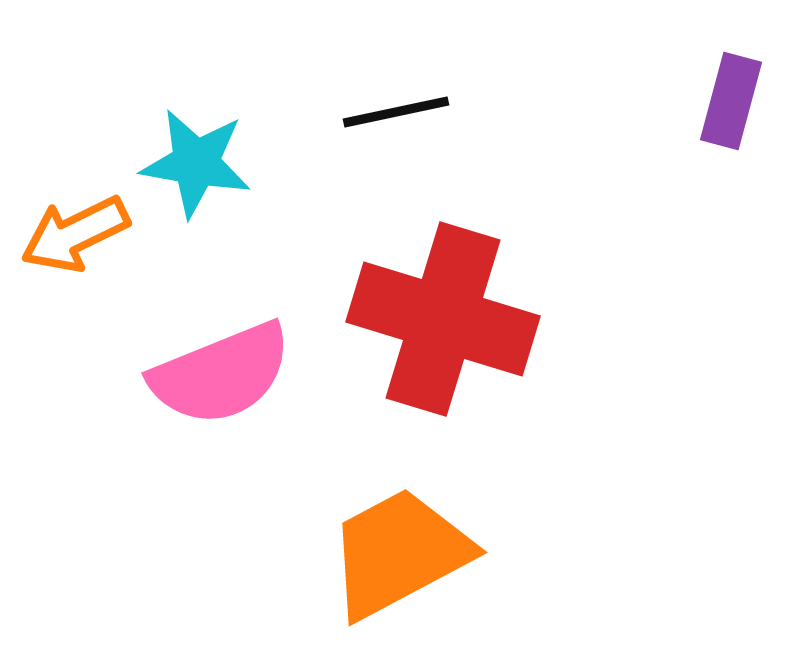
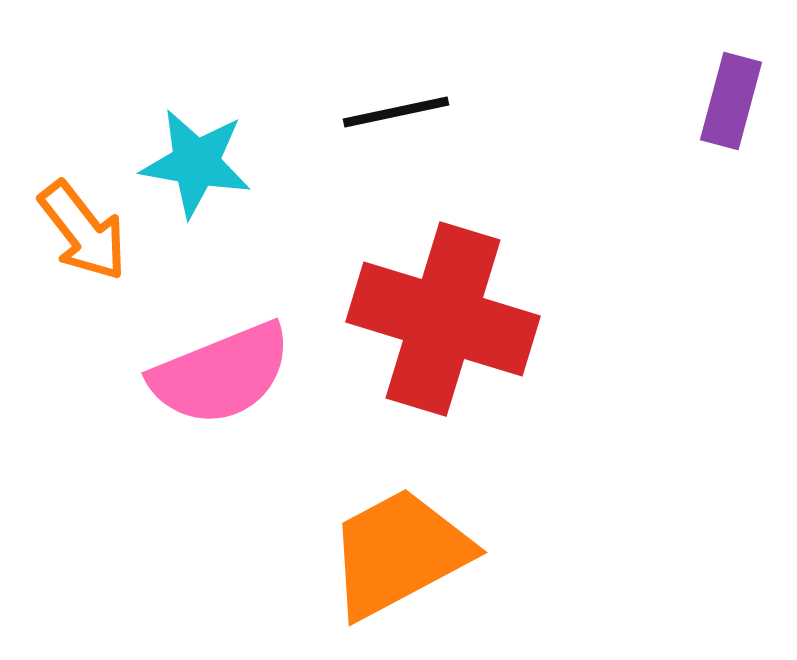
orange arrow: moved 8 px right, 3 px up; rotated 102 degrees counterclockwise
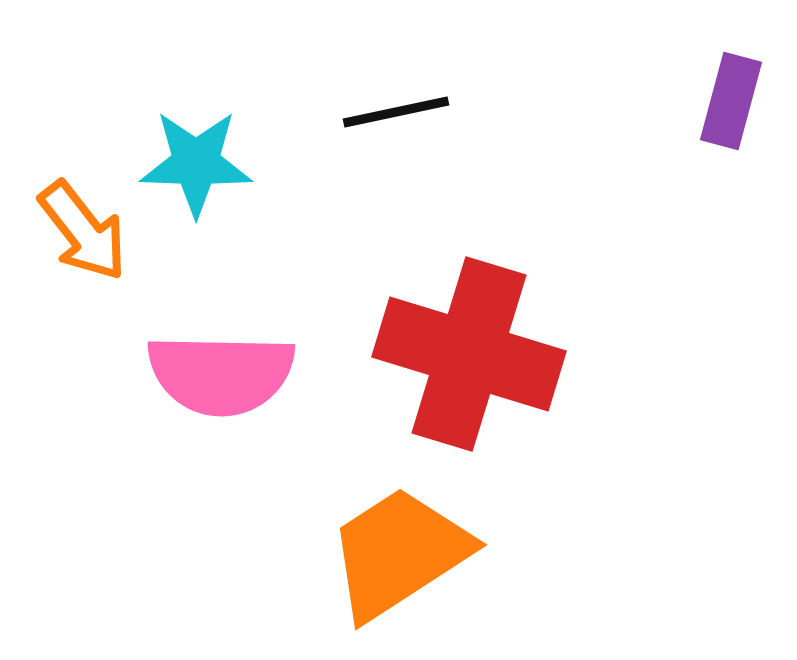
cyan star: rotated 8 degrees counterclockwise
red cross: moved 26 px right, 35 px down
pink semicircle: rotated 23 degrees clockwise
orange trapezoid: rotated 5 degrees counterclockwise
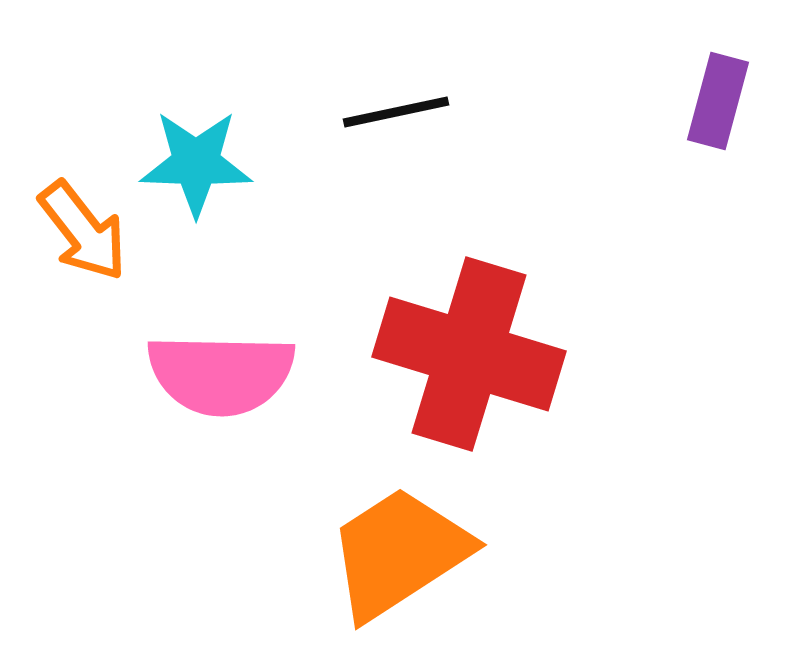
purple rectangle: moved 13 px left
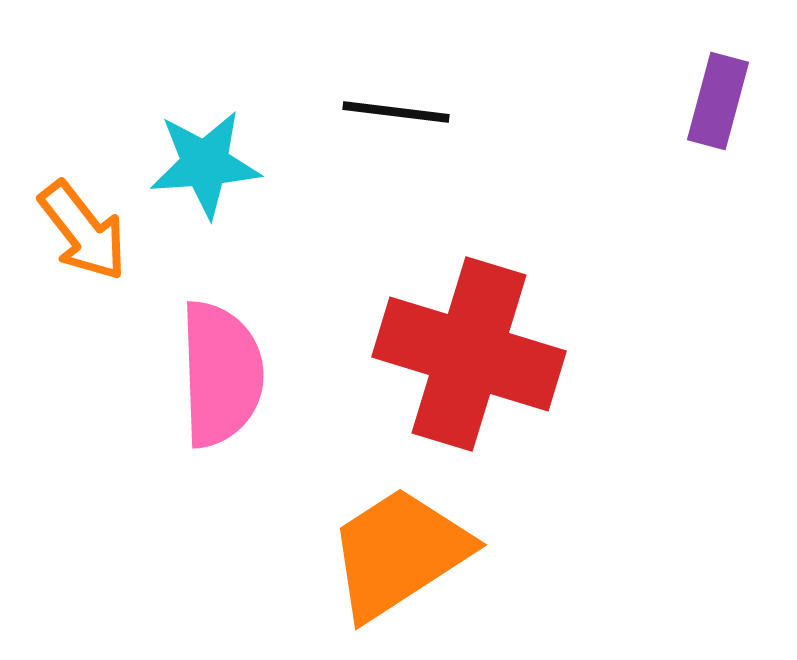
black line: rotated 19 degrees clockwise
cyan star: moved 9 px right, 1 px down; rotated 6 degrees counterclockwise
pink semicircle: rotated 93 degrees counterclockwise
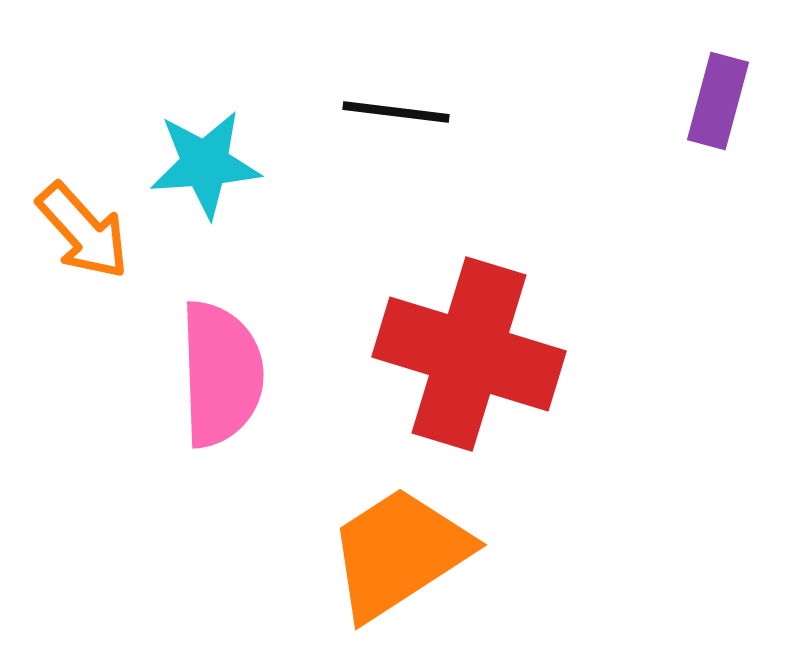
orange arrow: rotated 4 degrees counterclockwise
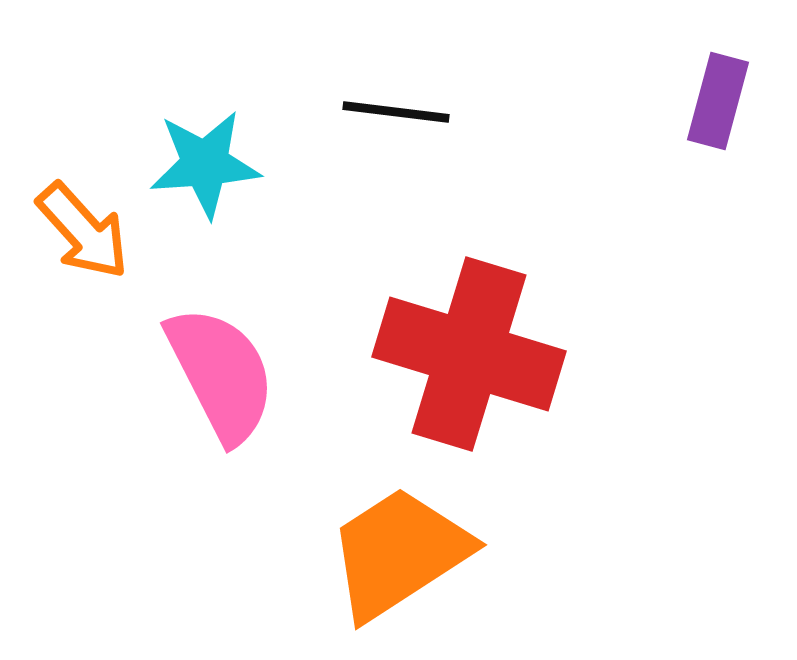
pink semicircle: rotated 25 degrees counterclockwise
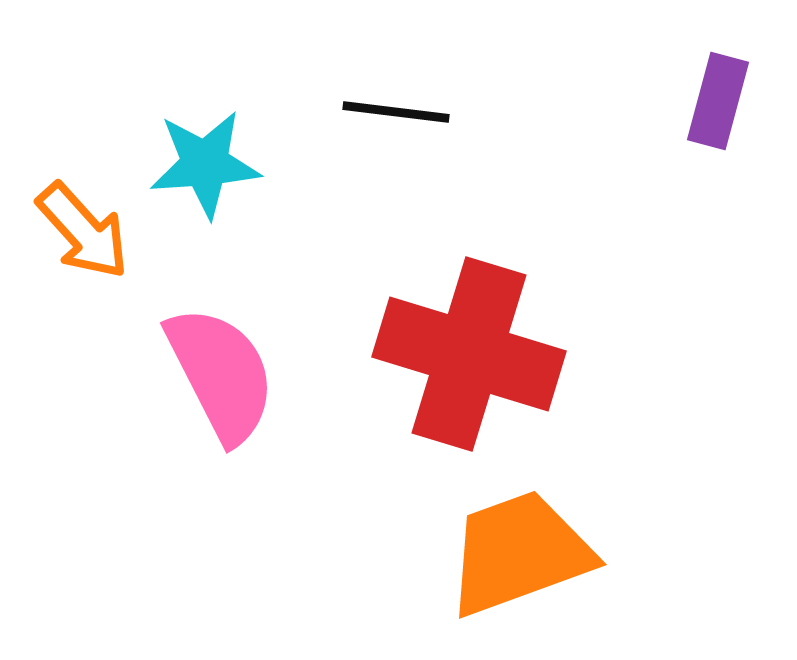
orange trapezoid: moved 120 px right; rotated 13 degrees clockwise
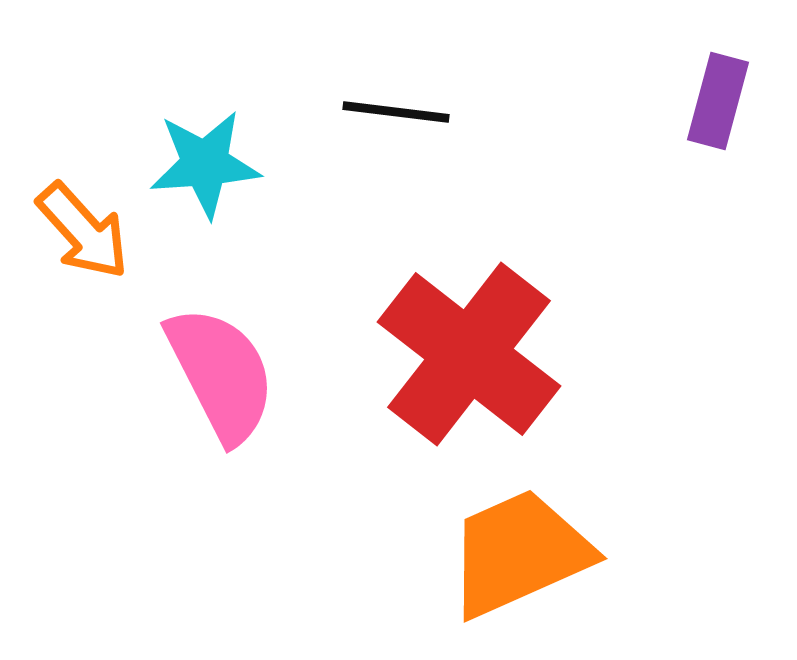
red cross: rotated 21 degrees clockwise
orange trapezoid: rotated 4 degrees counterclockwise
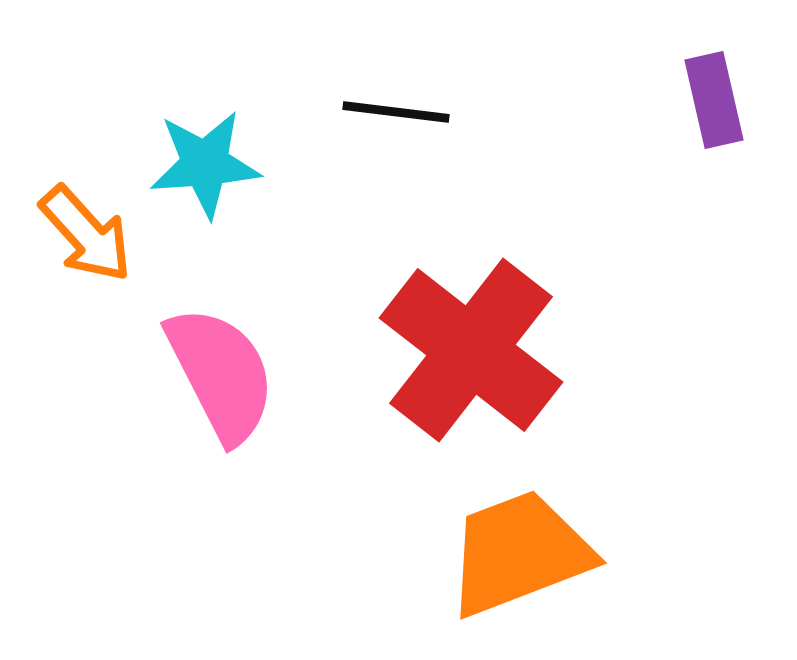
purple rectangle: moved 4 px left, 1 px up; rotated 28 degrees counterclockwise
orange arrow: moved 3 px right, 3 px down
red cross: moved 2 px right, 4 px up
orange trapezoid: rotated 3 degrees clockwise
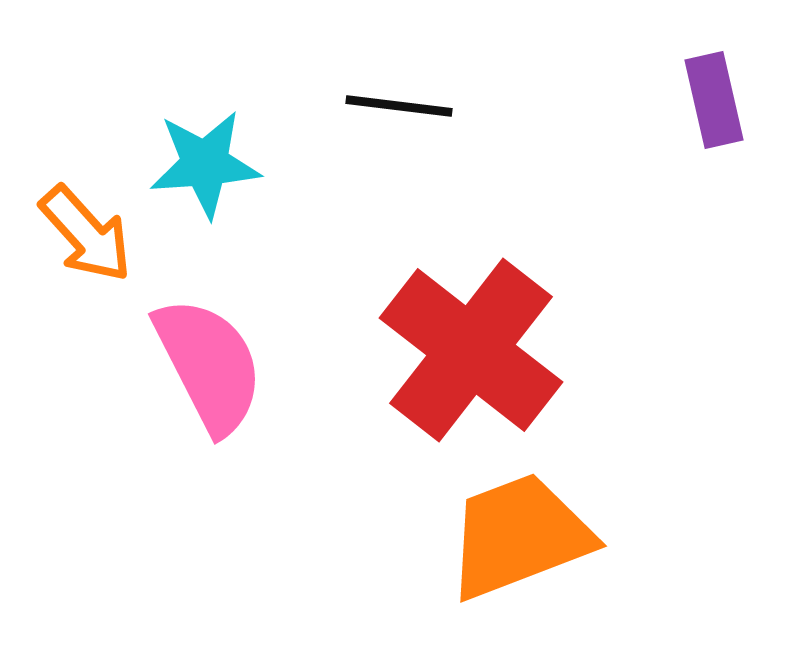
black line: moved 3 px right, 6 px up
pink semicircle: moved 12 px left, 9 px up
orange trapezoid: moved 17 px up
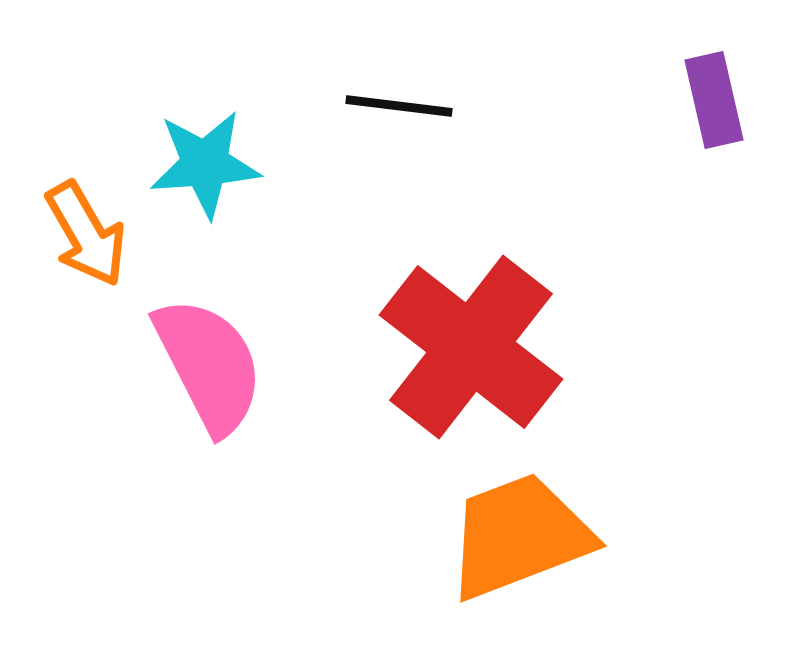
orange arrow: rotated 12 degrees clockwise
red cross: moved 3 px up
